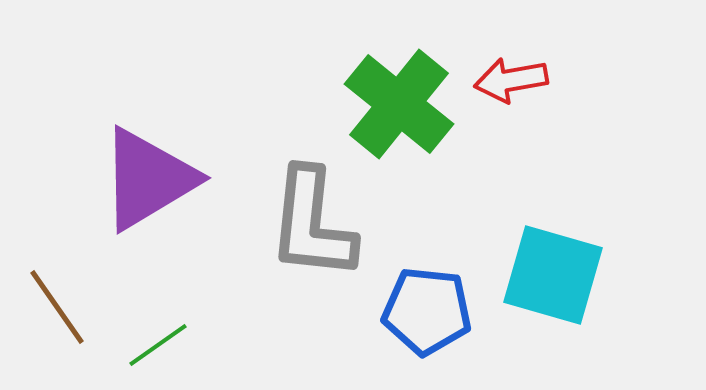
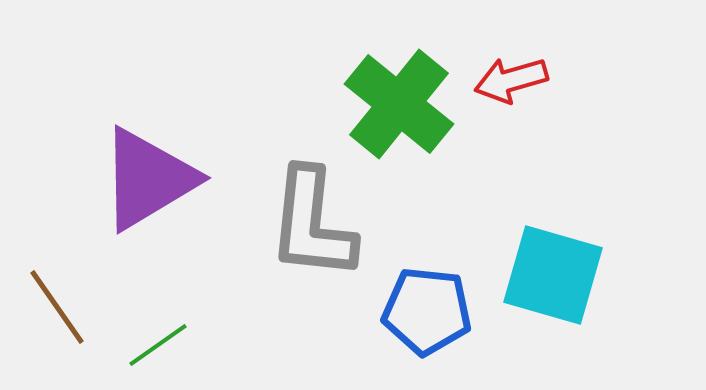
red arrow: rotated 6 degrees counterclockwise
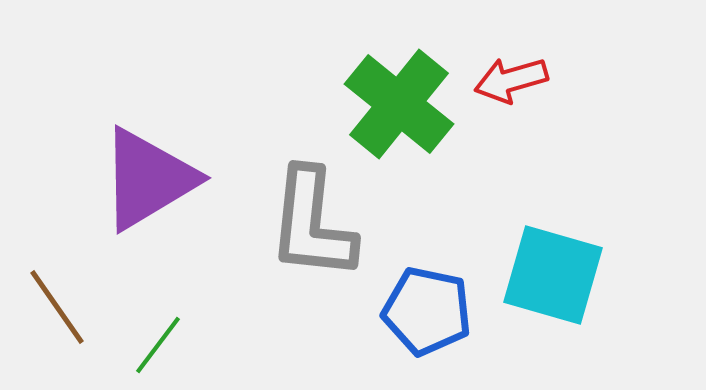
blue pentagon: rotated 6 degrees clockwise
green line: rotated 18 degrees counterclockwise
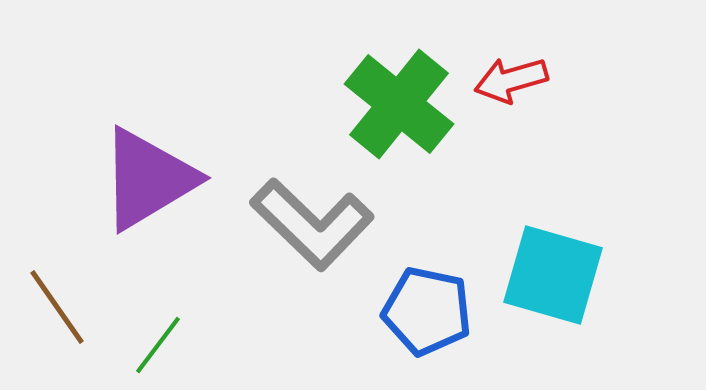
gray L-shape: rotated 52 degrees counterclockwise
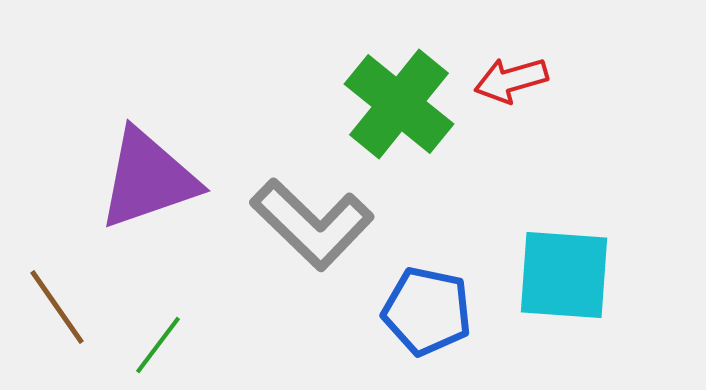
purple triangle: rotated 12 degrees clockwise
cyan square: moved 11 px right; rotated 12 degrees counterclockwise
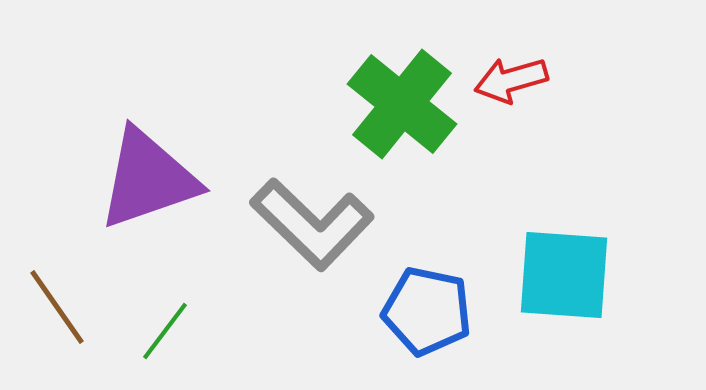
green cross: moved 3 px right
green line: moved 7 px right, 14 px up
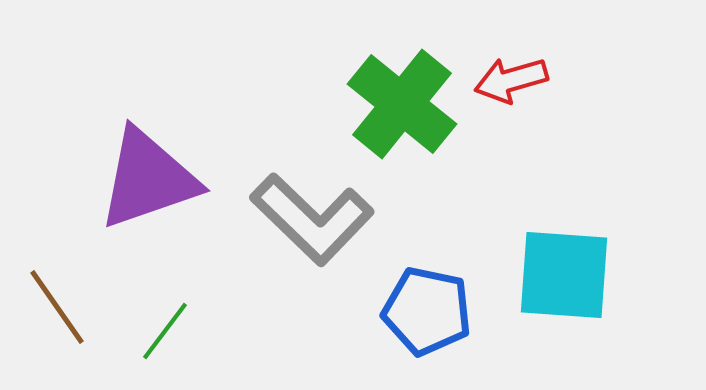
gray L-shape: moved 5 px up
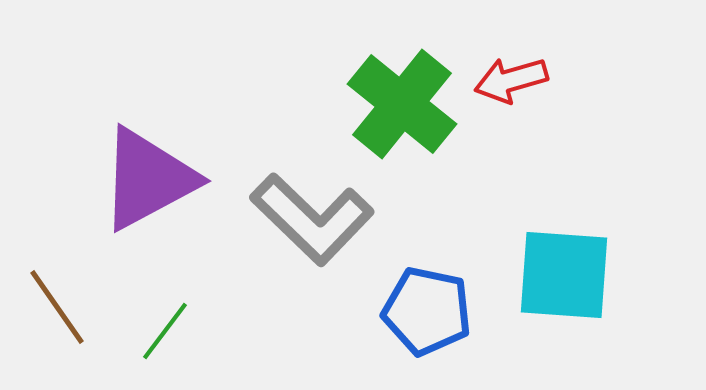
purple triangle: rotated 9 degrees counterclockwise
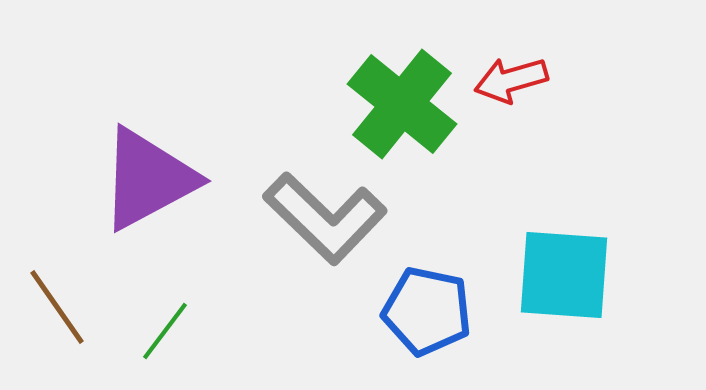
gray L-shape: moved 13 px right, 1 px up
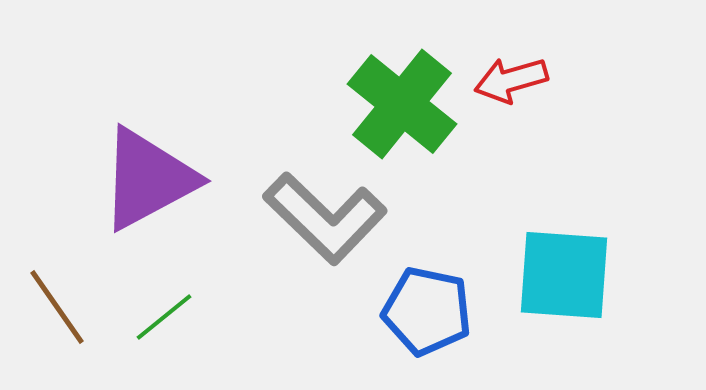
green line: moved 1 px left, 14 px up; rotated 14 degrees clockwise
